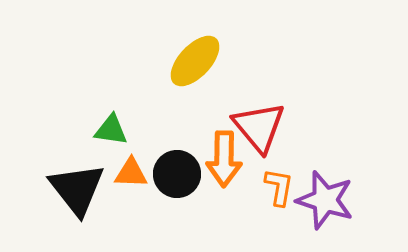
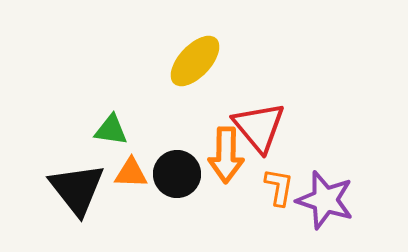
orange arrow: moved 2 px right, 4 px up
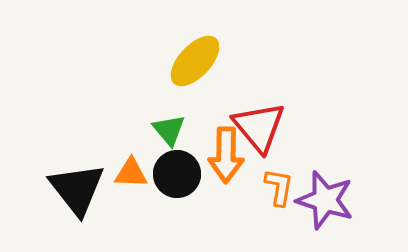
green triangle: moved 58 px right; rotated 42 degrees clockwise
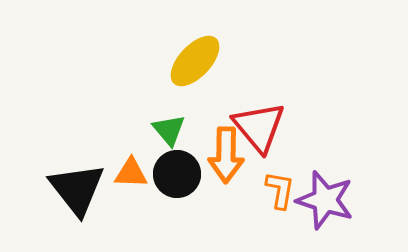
orange L-shape: moved 1 px right, 3 px down
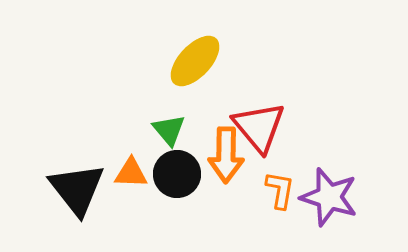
purple star: moved 4 px right, 3 px up
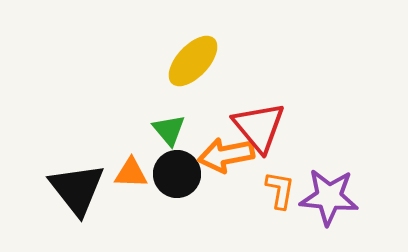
yellow ellipse: moved 2 px left
orange arrow: rotated 78 degrees clockwise
purple star: rotated 12 degrees counterclockwise
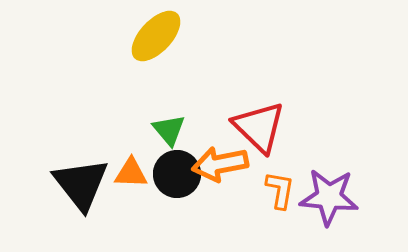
yellow ellipse: moved 37 px left, 25 px up
red triangle: rotated 6 degrees counterclockwise
orange arrow: moved 6 px left, 9 px down
black triangle: moved 4 px right, 5 px up
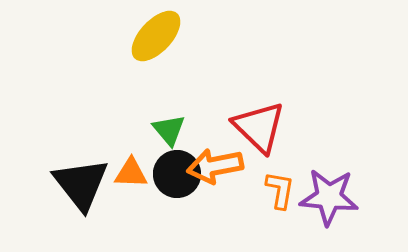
orange arrow: moved 5 px left, 2 px down
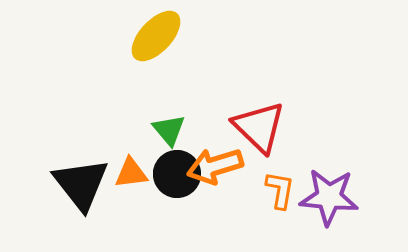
orange arrow: rotated 6 degrees counterclockwise
orange triangle: rotated 9 degrees counterclockwise
